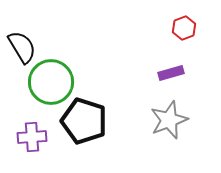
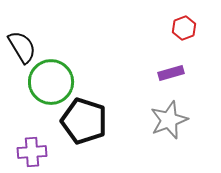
purple cross: moved 15 px down
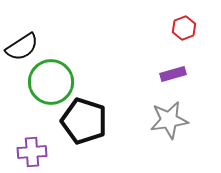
black semicircle: rotated 88 degrees clockwise
purple rectangle: moved 2 px right, 1 px down
gray star: rotated 12 degrees clockwise
